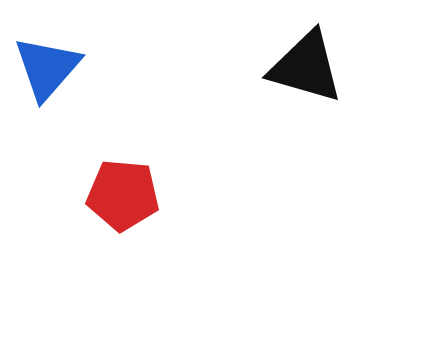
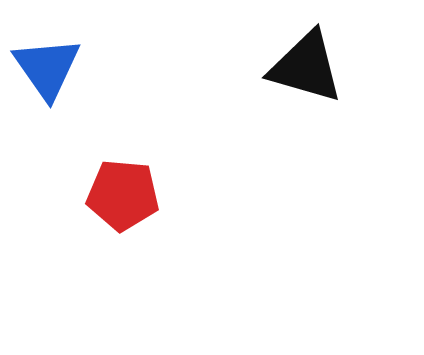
blue triangle: rotated 16 degrees counterclockwise
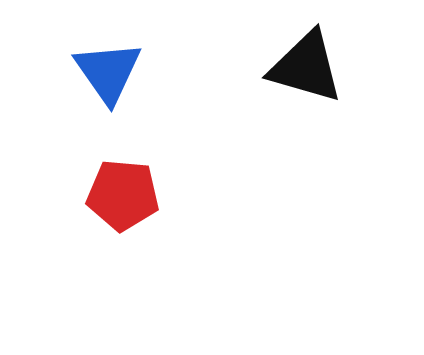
blue triangle: moved 61 px right, 4 px down
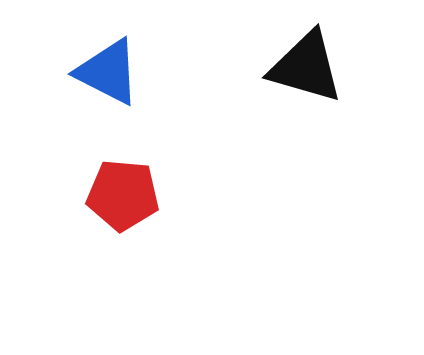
blue triangle: rotated 28 degrees counterclockwise
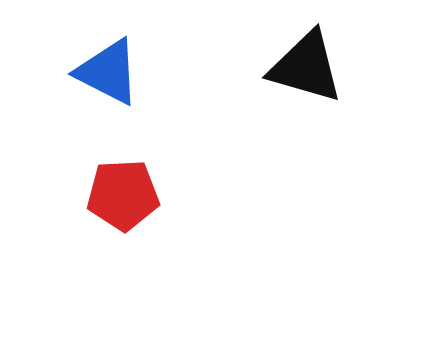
red pentagon: rotated 8 degrees counterclockwise
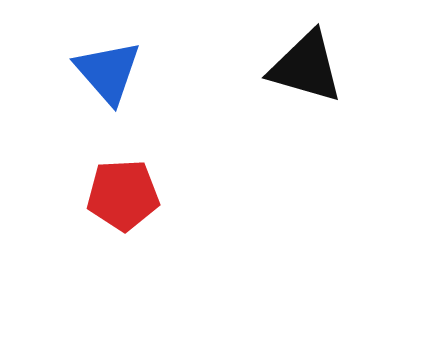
blue triangle: rotated 22 degrees clockwise
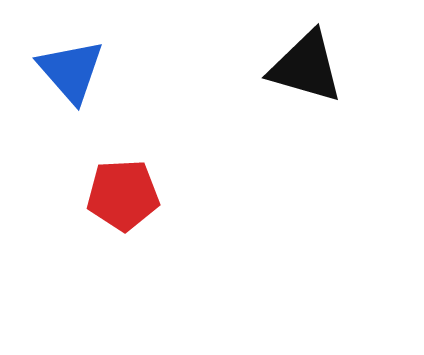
blue triangle: moved 37 px left, 1 px up
